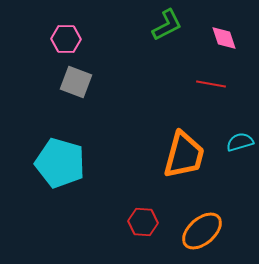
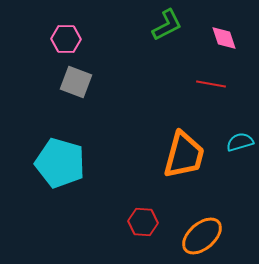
orange ellipse: moved 5 px down
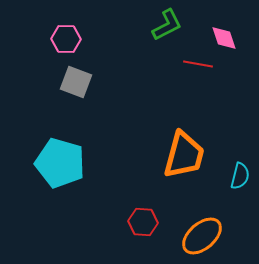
red line: moved 13 px left, 20 px up
cyan semicircle: moved 34 px down; rotated 120 degrees clockwise
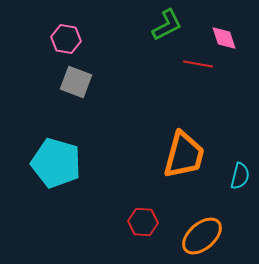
pink hexagon: rotated 8 degrees clockwise
cyan pentagon: moved 4 px left
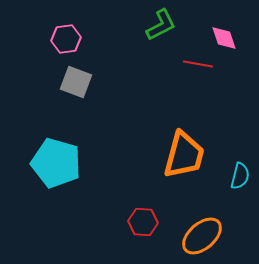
green L-shape: moved 6 px left
pink hexagon: rotated 16 degrees counterclockwise
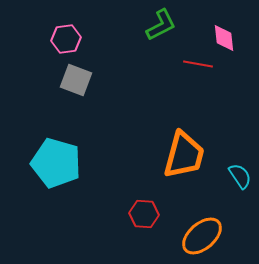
pink diamond: rotated 12 degrees clockwise
gray square: moved 2 px up
cyan semicircle: rotated 48 degrees counterclockwise
red hexagon: moved 1 px right, 8 px up
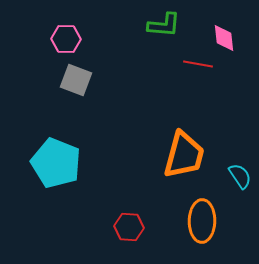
green L-shape: moved 3 px right; rotated 32 degrees clockwise
pink hexagon: rotated 8 degrees clockwise
cyan pentagon: rotated 6 degrees clockwise
red hexagon: moved 15 px left, 13 px down
orange ellipse: moved 15 px up; rotated 48 degrees counterclockwise
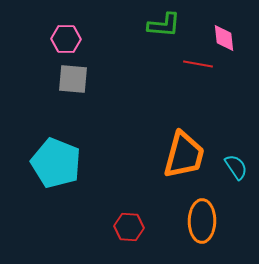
gray square: moved 3 px left, 1 px up; rotated 16 degrees counterclockwise
cyan semicircle: moved 4 px left, 9 px up
